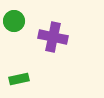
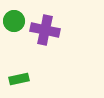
purple cross: moved 8 px left, 7 px up
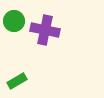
green rectangle: moved 2 px left, 2 px down; rotated 18 degrees counterclockwise
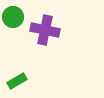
green circle: moved 1 px left, 4 px up
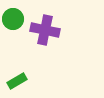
green circle: moved 2 px down
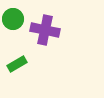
green rectangle: moved 17 px up
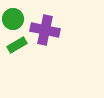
green rectangle: moved 19 px up
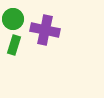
green rectangle: moved 3 px left; rotated 42 degrees counterclockwise
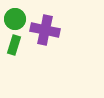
green circle: moved 2 px right
